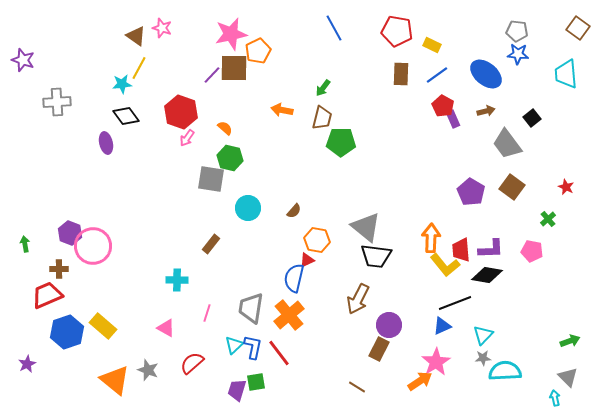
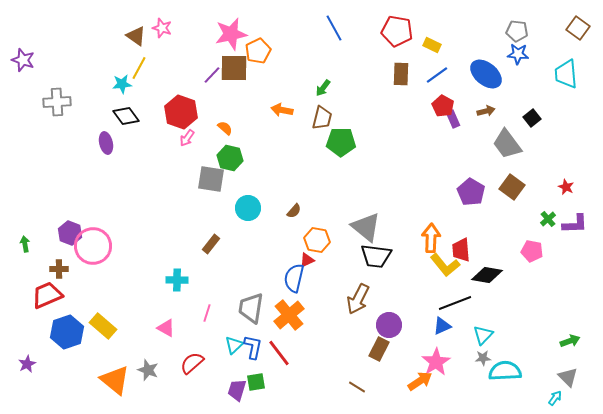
purple L-shape at (491, 249): moved 84 px right, 25 px up
cyan arrow at (555, 398): rotated 49 degrees clockwise
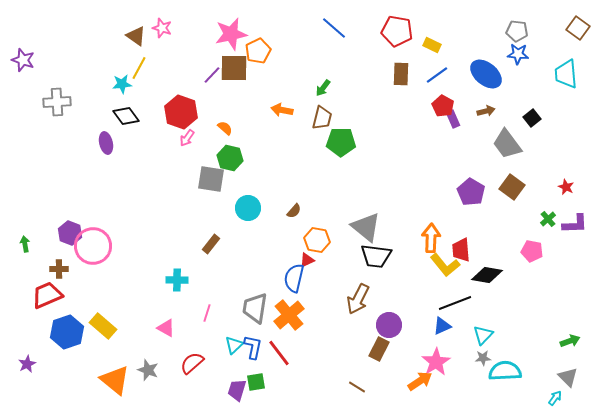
blue line at (334, 28): rotated 20 degrees counterclockwise
gray trapezoid at (251, 308): moved 4 px right
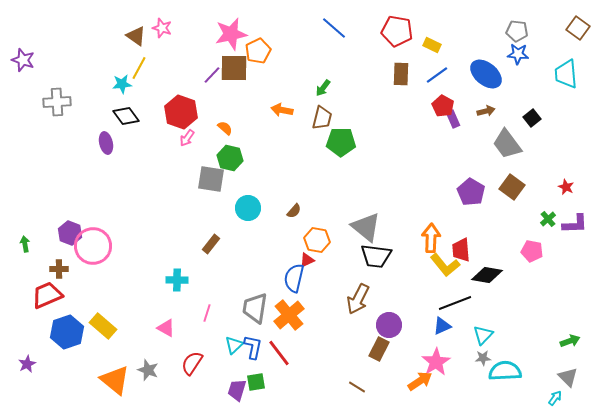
red semicircle at (192, 363): rotated 15 degrees counterclockwise
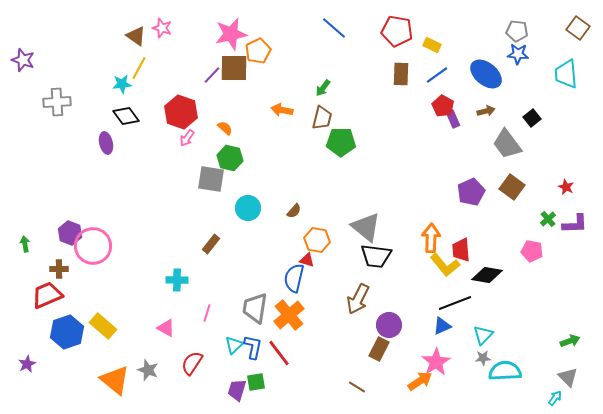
purple pentagon at (471, 192): rotated 16 degrees clockwise
red triangle at (307, 260): rotated 42 degrees clockwise
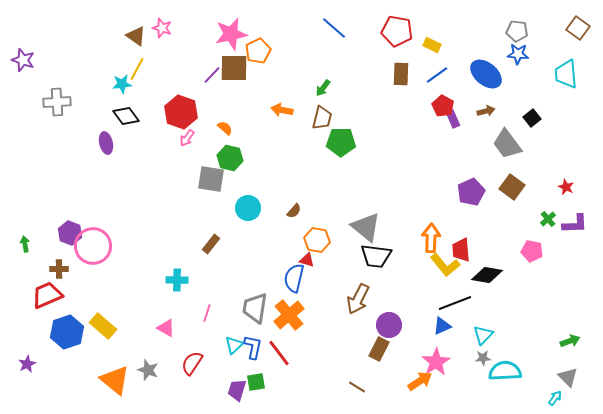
yellow line at (139, 68): moved 2 px left, 1 px down
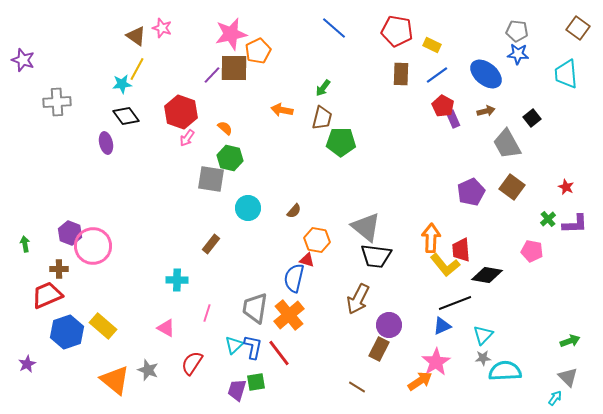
gray trapezoid at (507, 144): rotated 8 degrees clockwise
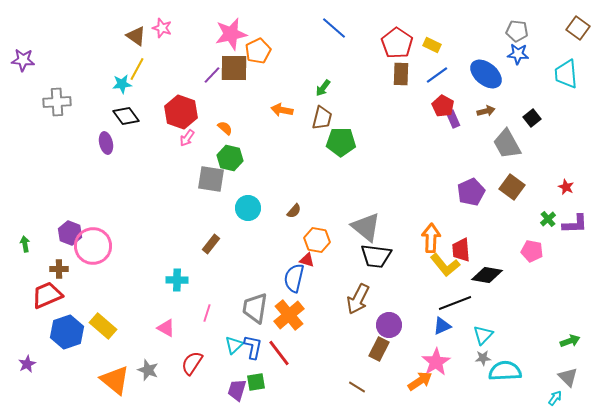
red pentagon at (397, 31): moved 12 px down; rotated 24 degrees clockwise
purple star at (23, 60): rotated 15 degrees counterclockwise
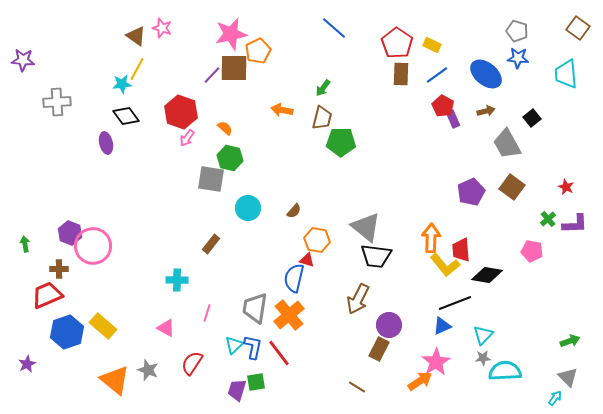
gray pentagon at (517, 31): rotated 10 degrees clockwise
blue star at (518, 54): moved 4 px down
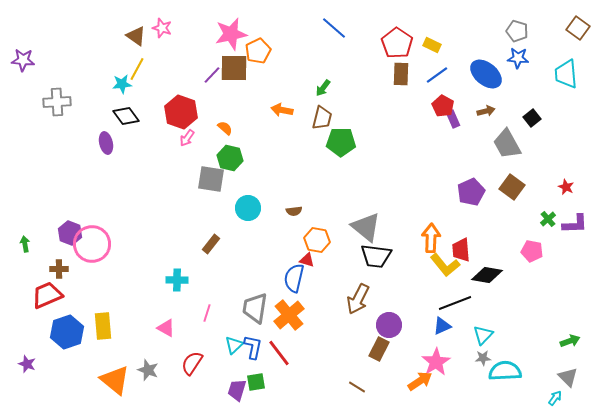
brown semicircle at (294, 211): rotated 42 degrees clockwise
pink circle at (93, 246): moved 1 px left, 2 px up
yellow rectangle at (103, 326): rotated 44 degrees clockwise
purple star at (27, 364): rotated 24 degrees counterclockwise
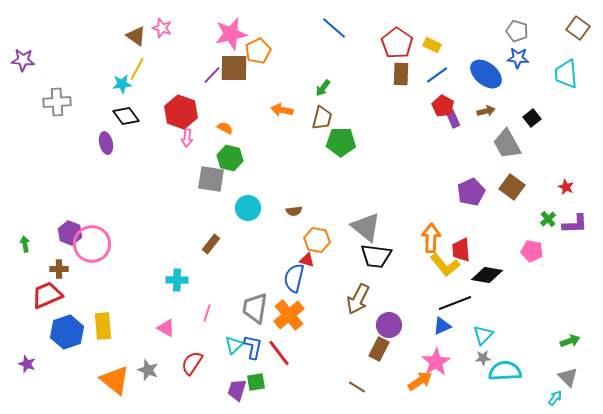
orange semicircle at (225, 128): rotated 14 degrees counterclockwise
pink arrow at (187, 138): rotated 30 degrees counterclockwise
